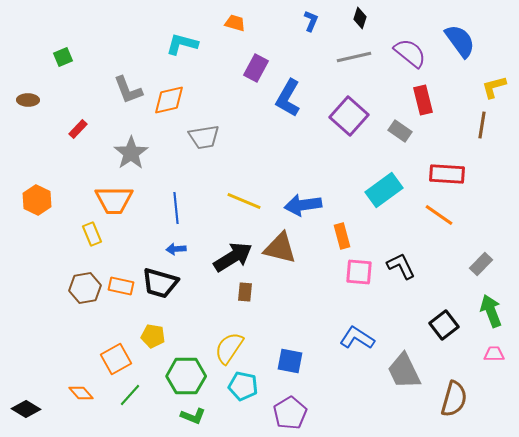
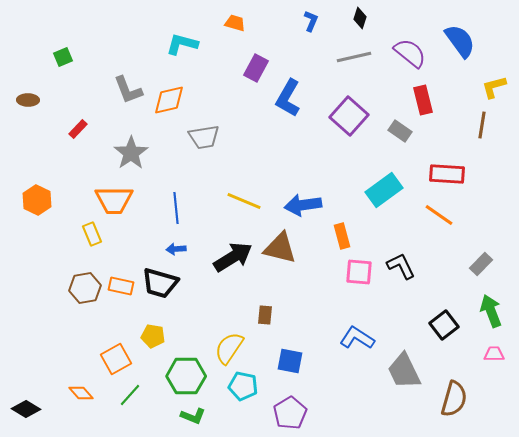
brown rectangle at (245, 292): moved 20 px right, 23 px down
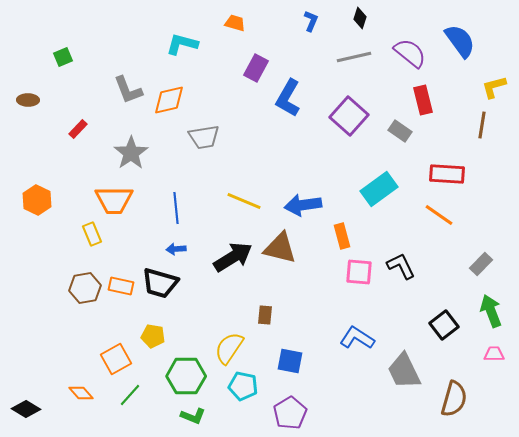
cyan rectangle at (384, 190): moved 5 px left, 1 px up
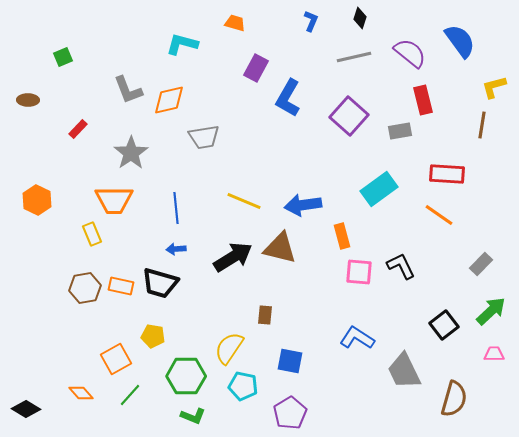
gray rectangle at (400, 131): rotated 45 degrees counterclockwise
green arrow at (491, 311): rotated 68 degrees clockwise
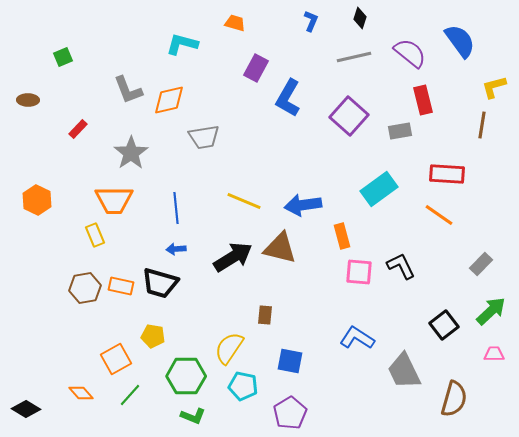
yellow rectangle at (92, 234): moved 3 px right, 1 px down
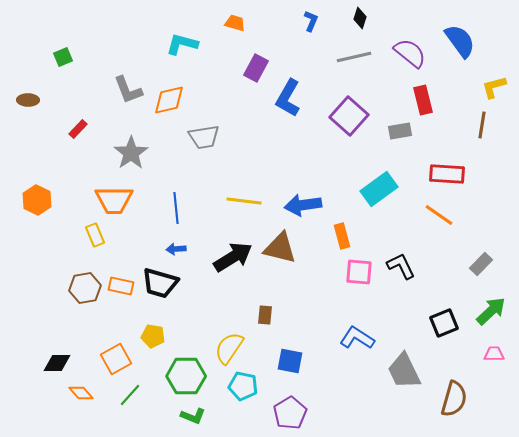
yellow line at (244, 201): rotated 16 degrees counterclockwise
black square at (444, 325): moved 2 px up; rotated 16 degrees clockwise
black diamond at (26, 409): moved 31 px right, 46 px up; rotated 32 degrees counterclockwise
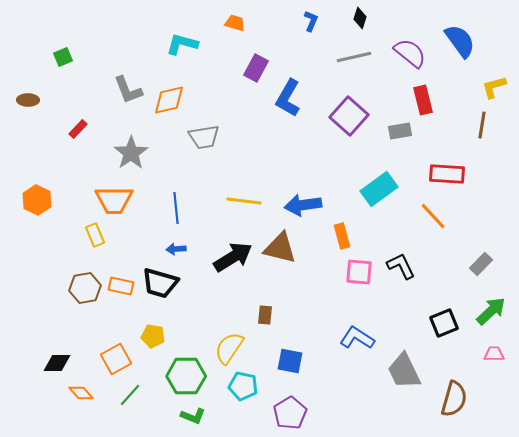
orange line at (439, 215): moved 6 px left, 1 px down; rotated 12 degrees clockwise
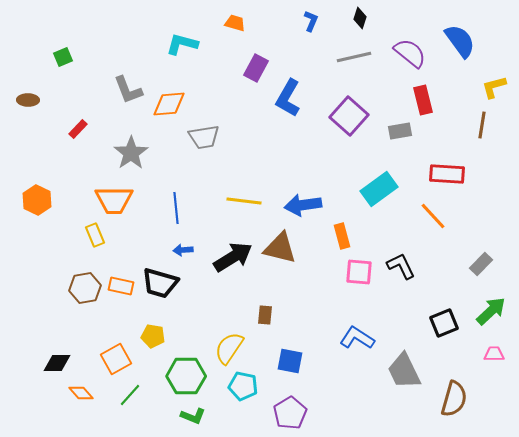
orange diamond at (169, 100): moved 4 px down; rotated 8 degrees clockwise
blue arrow at (176, 249): moved 7 px right, 1 px down
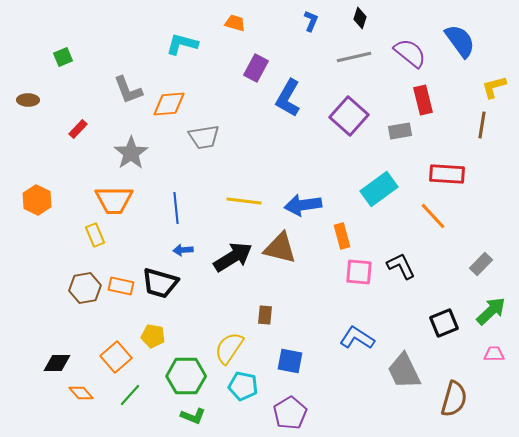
orange square at (116, 359): moved 2 px up; rotated 12 degrees counterclockwise
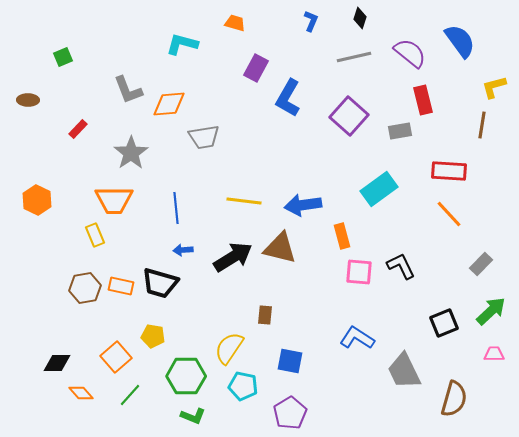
red rectangle at (447, 174): moved 2 px right, 3 px up
orange line at (433, 216): moved 16 px right, 2 px up
